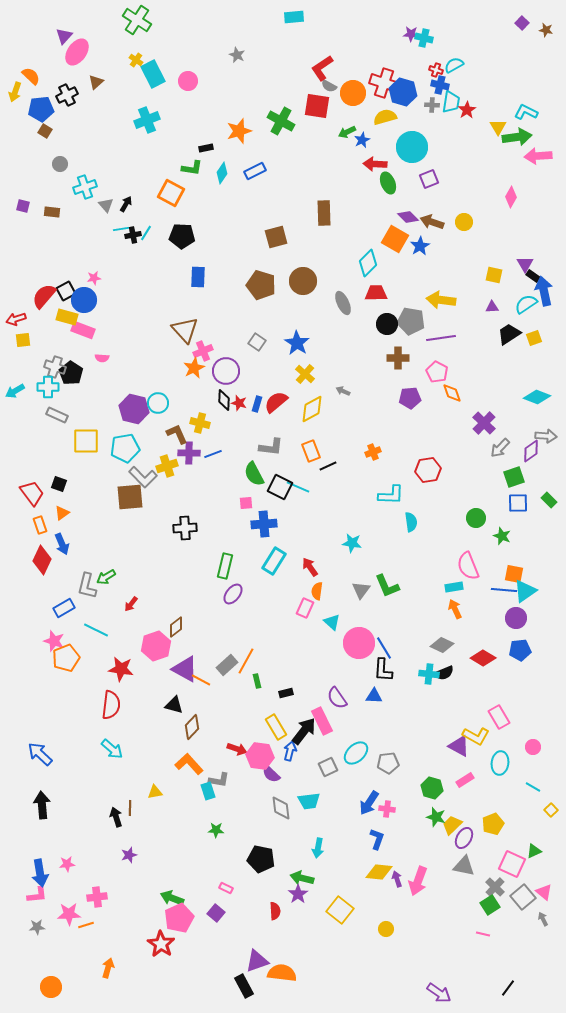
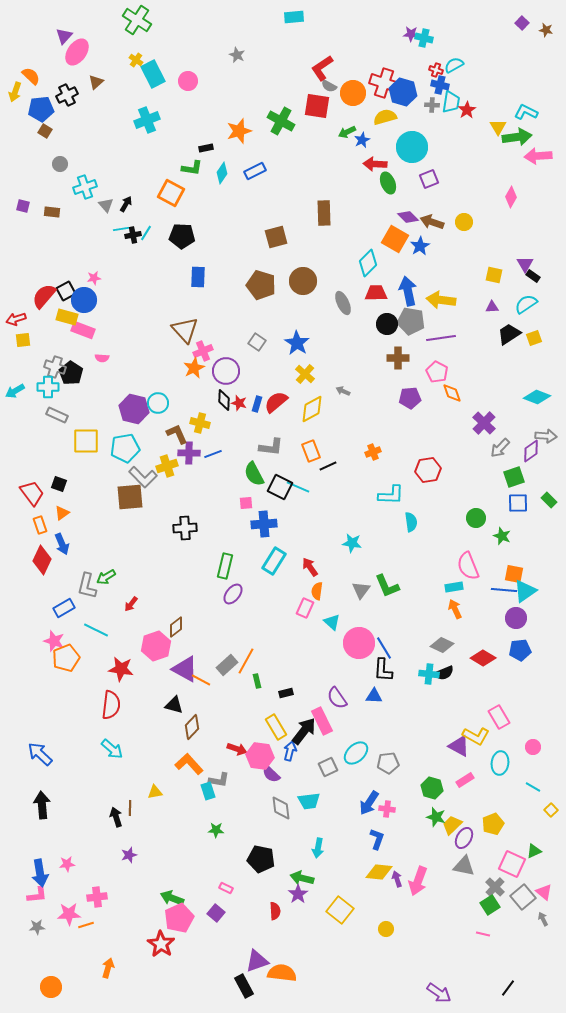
blue arrow at (544, 291): moved 136 px left
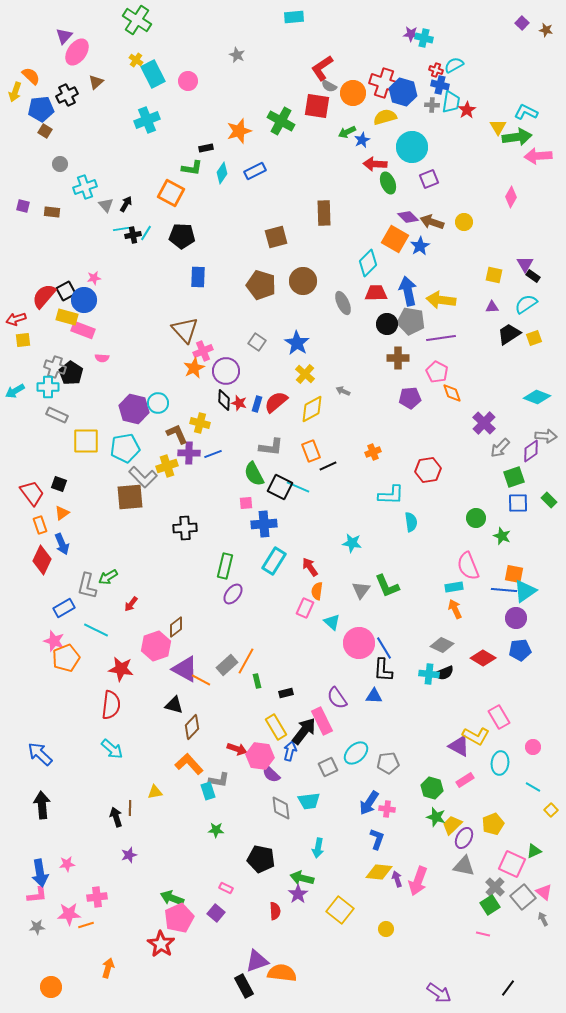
green arrow at (106, 577): moved 2 px right
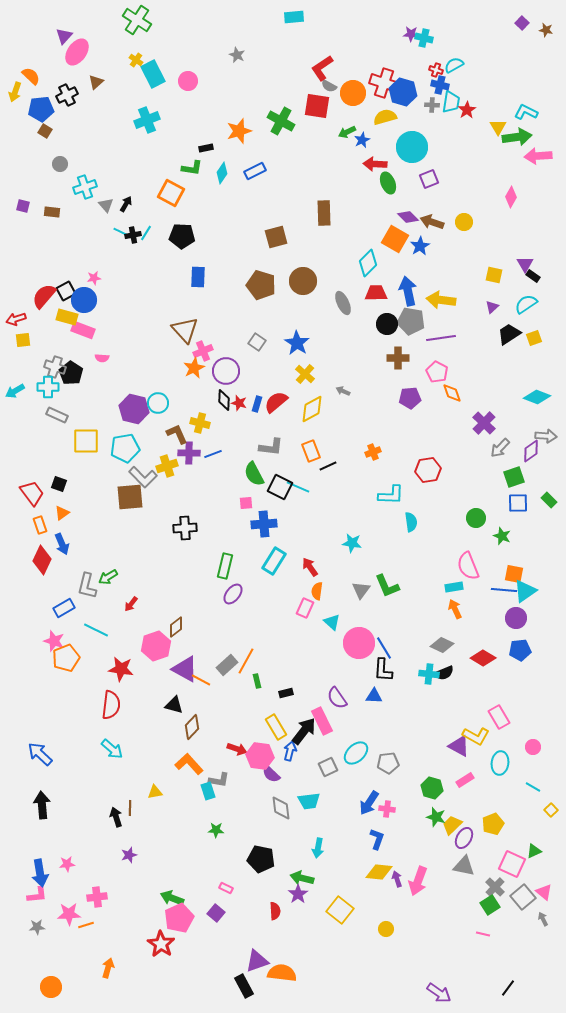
cyan line at (121, 229): moved 3 px down; rotated 35 degrees clockwise
purple triangle at (492, 307): rotated 40 degrees counterclockwise
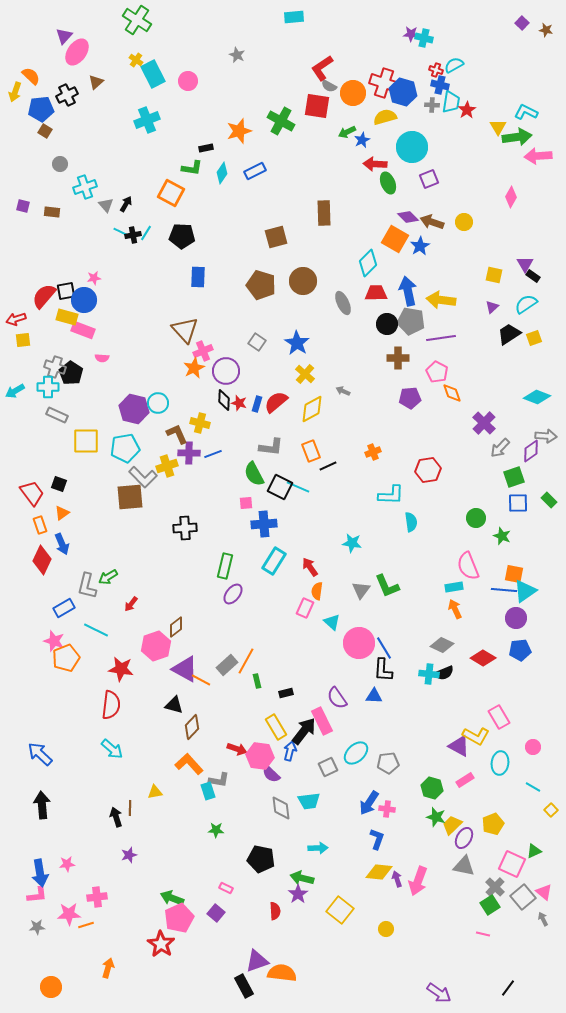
black square at (66, 291): rotated 18 degrees clockwise
cyan arrow at (318, 848): rotated 102 degrees counterclockwise
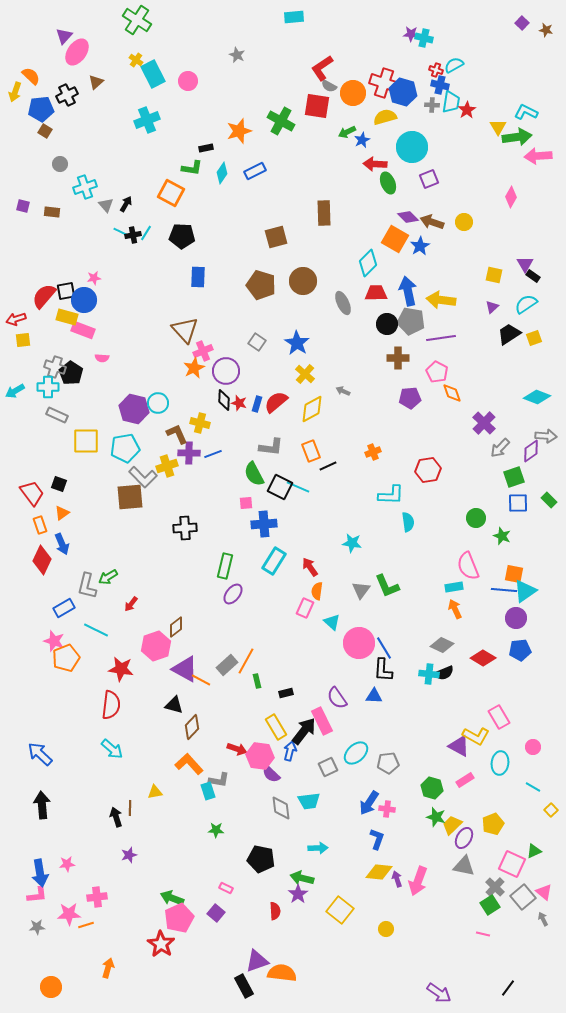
cyan semicircle at (411, 522): moved 3 px left
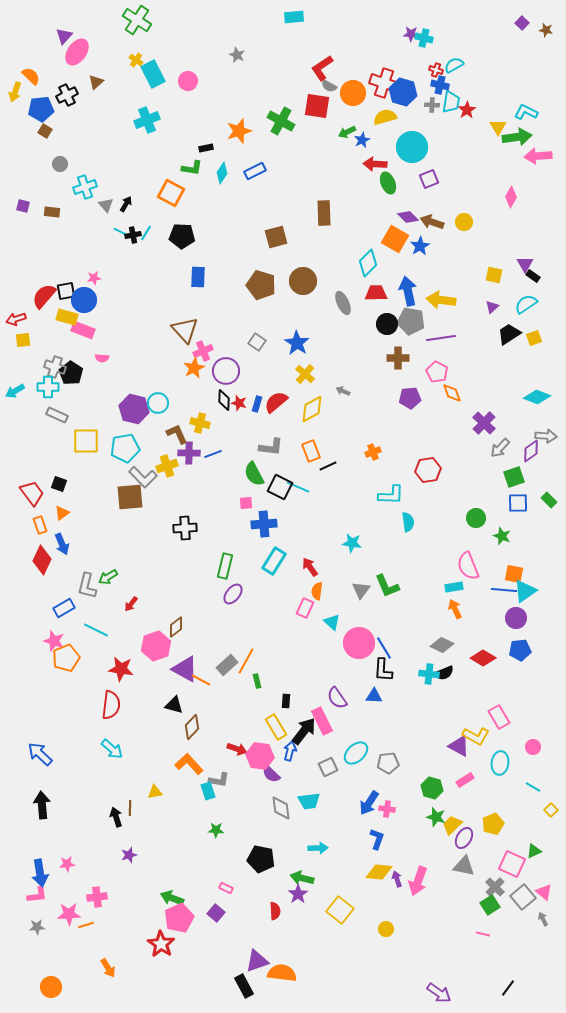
black rectangle at (286, 693): moved 8 px down; rotated 72 degrees counterclockwise
orange arrow at (108, 968): rotated 132 degrees clockwise
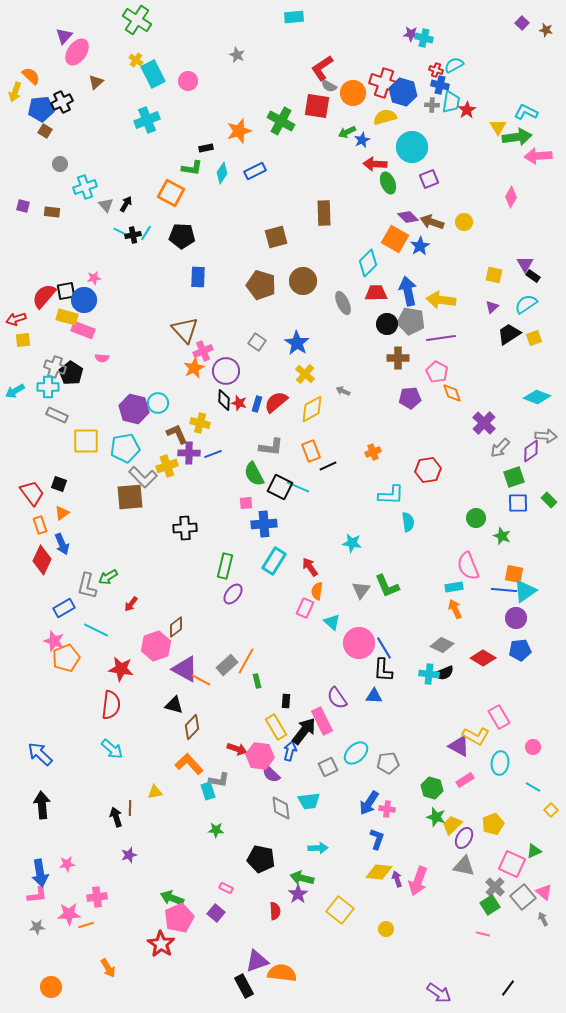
black cross at (67, 95): moved 5 px left, 7 px down
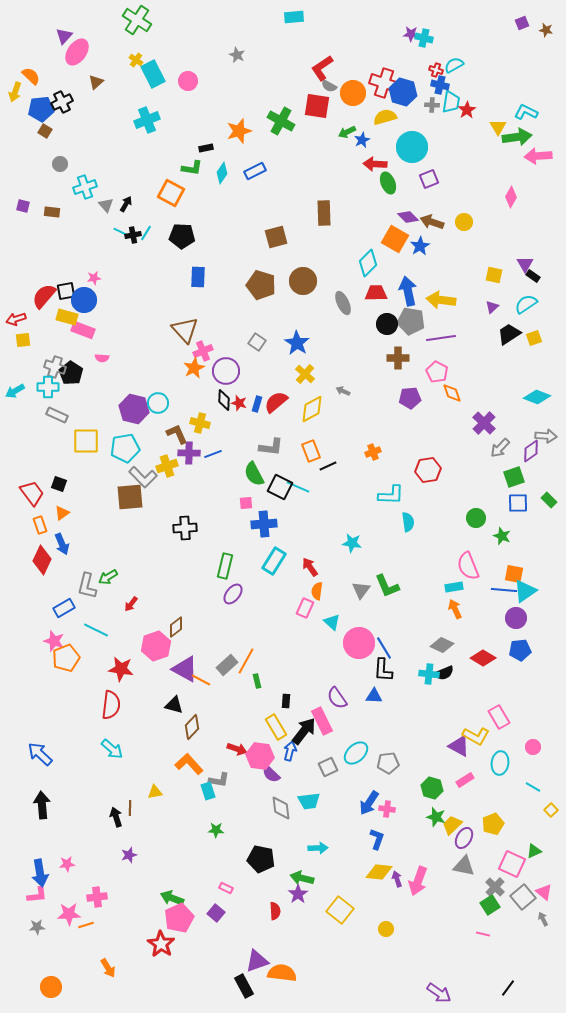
purple square at (522, 23): rotated 24 degrees clockwise
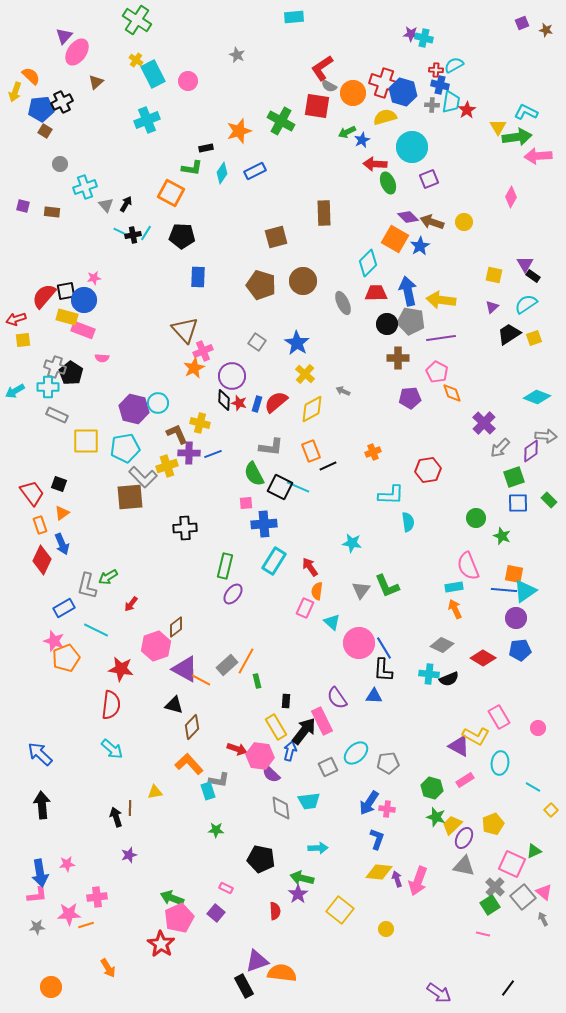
red cross at (436, 70): rotated 16 degrees counterclockwise
purple circle at (226, 371): moved 6 px right, 5 px down
black semicircle at (444, 673): moved 5 px right, 6 px down
pink circle at (533, 747): moved 5 px right, 19 px up
